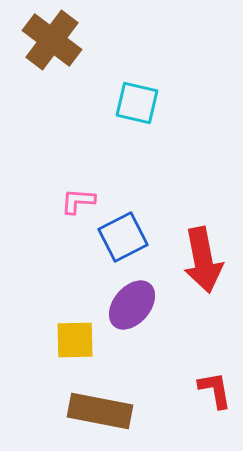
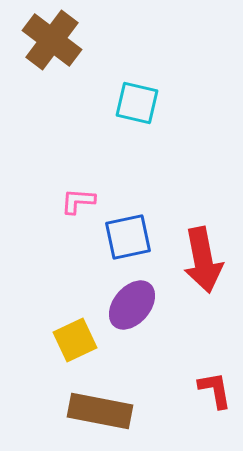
blue square: moved 5 px right; rotated 15 degrees clockwise
yellow square: rotated 24 degrees counterclockwise
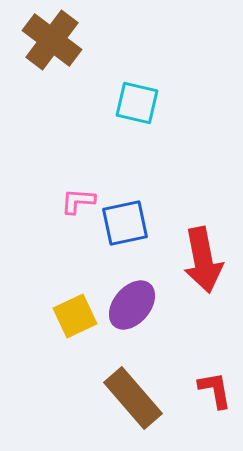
blue square: moved 3 px left, 14 px up
yellow square: moved 24 px up
brown rectangle: moved 33 px right, 13 px up; rotated 38 degrees clockwise
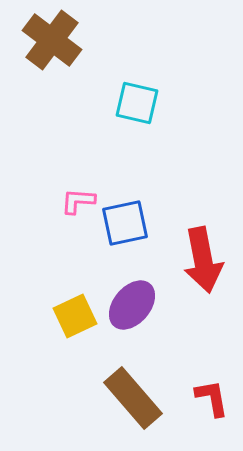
red L-shape: moved 3 px left, 8 px down
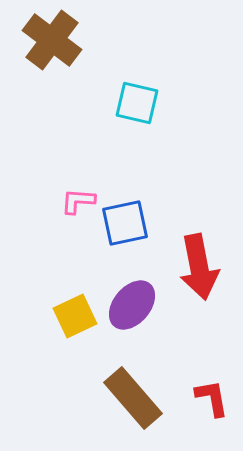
red arrow: moved 4 px left, 7 px down
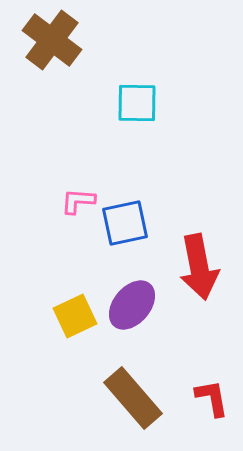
cyan square: rotated 12 degrees counterclockwise
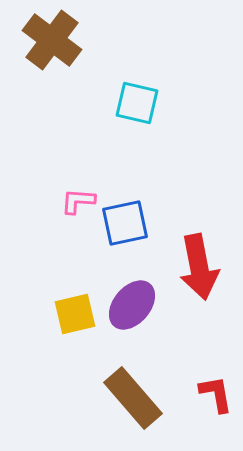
cyan square: rotated 12 degrees clockwise
yellow square: moved 2 px up; rotated 12 degrees clockwise
red L-shape: moved 4 px right, 4 px up
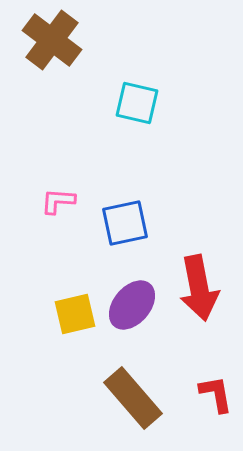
pink L-shape: moved 20 px left
red arrow: moved 21 px down
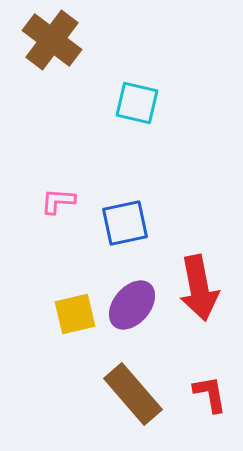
red L-shape: moved 6 px left
brown rectangle: moved 4 px up
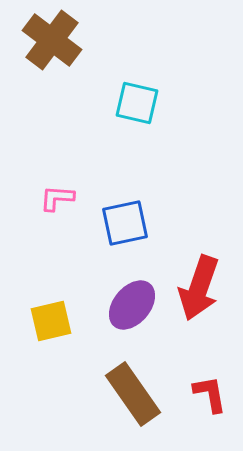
pink L-shape: moved 1 px left, 3 px up
red arrow: rotated 30 degrees clockwise
yellow square: moved 24 px left, 7 px down
brown rectangle: rotated 6 degrees clockwise
